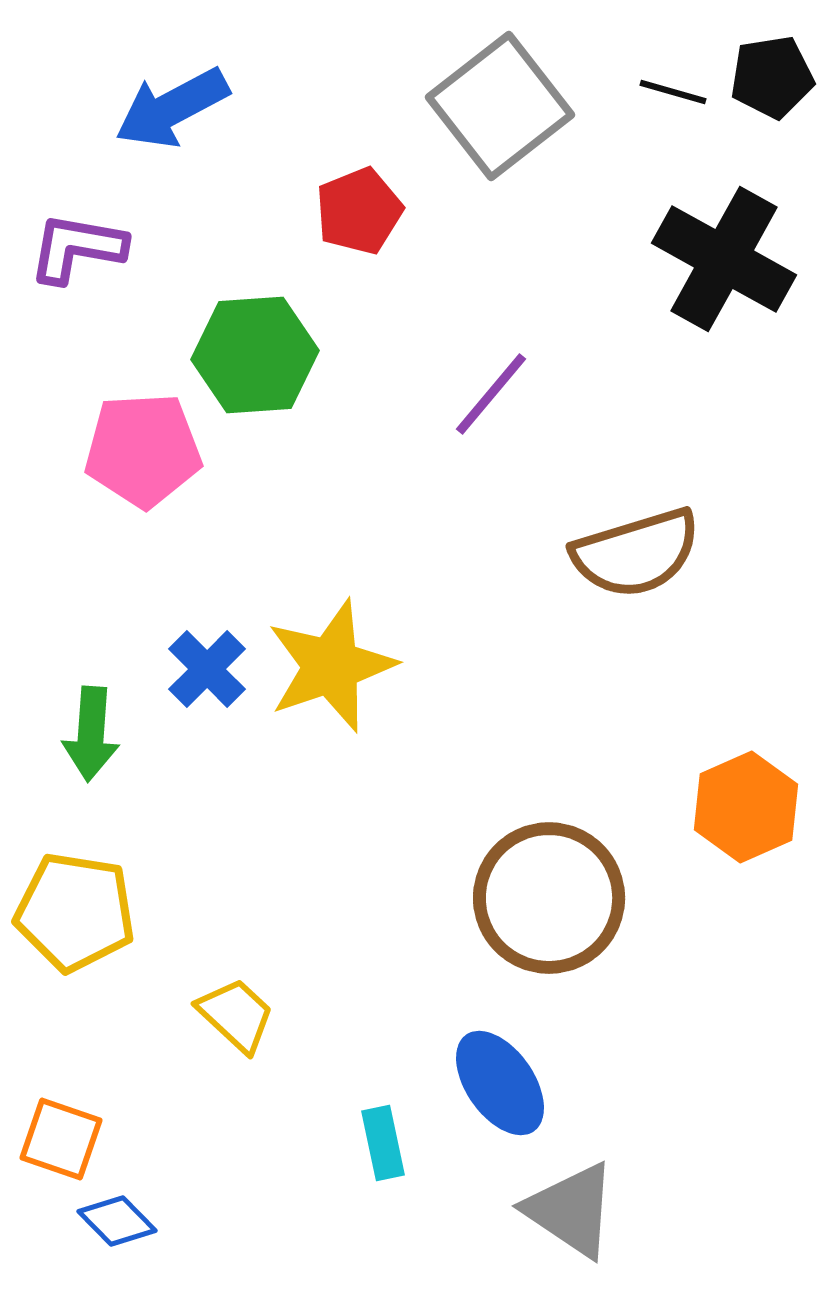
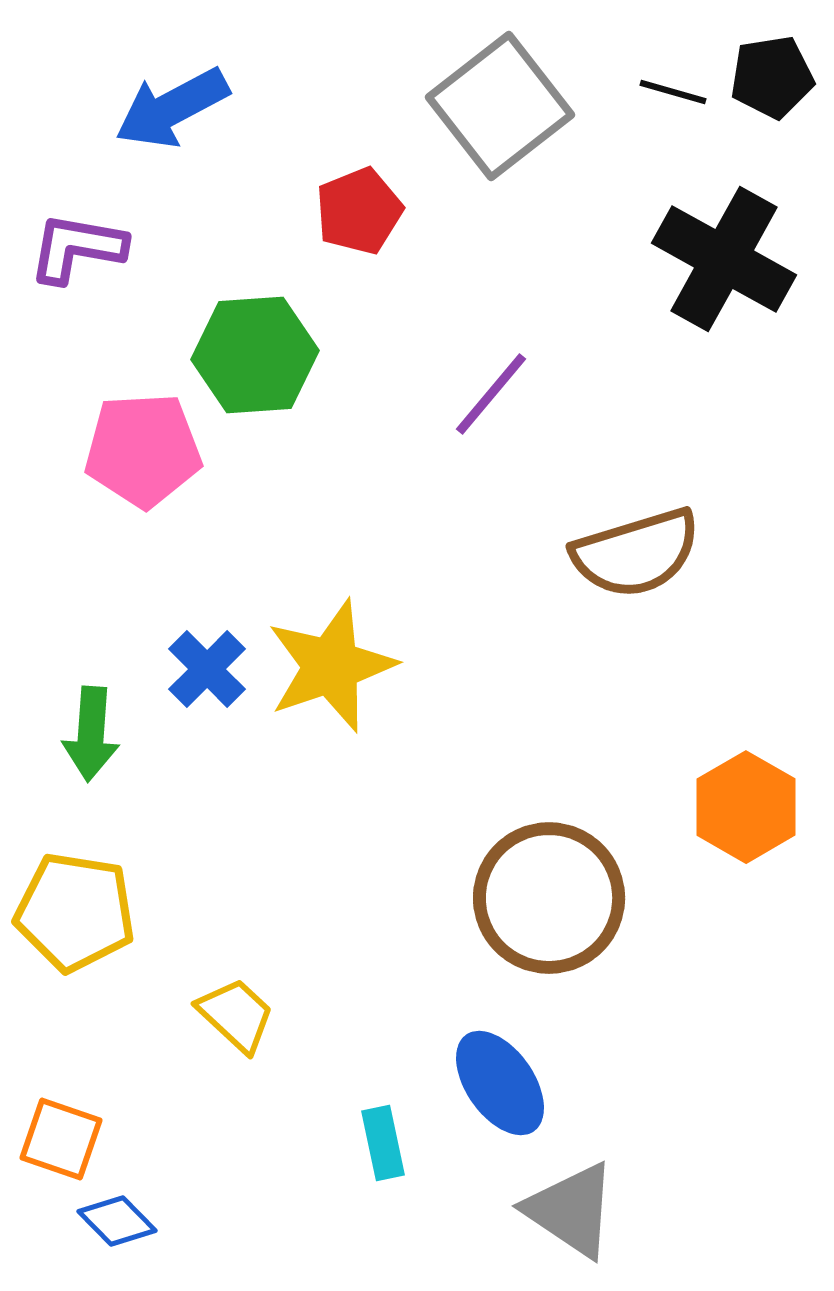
orange hexagon: rotated 6 degrees counterclockwise
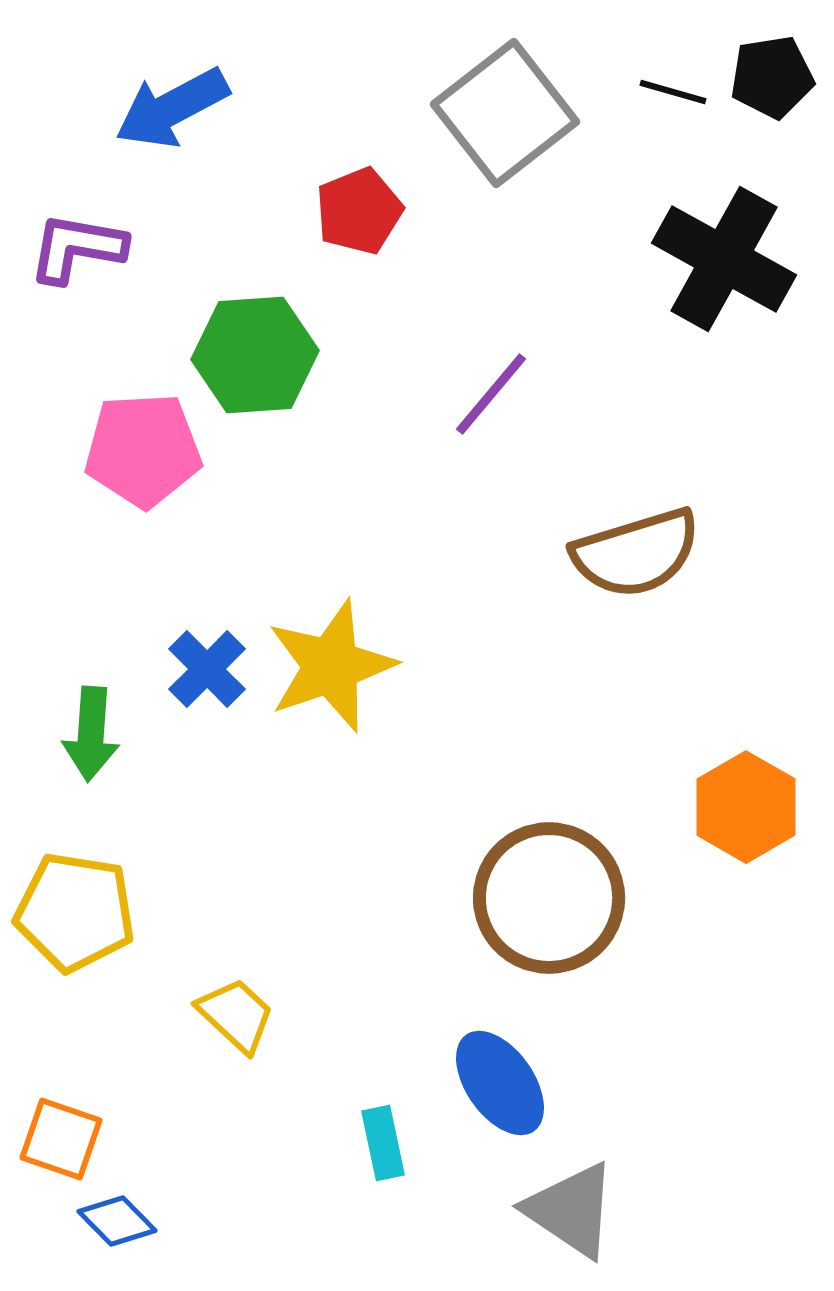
gray square: moved 5 px right, 7 px down
